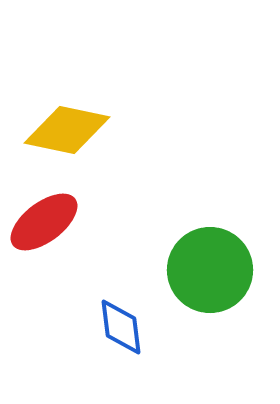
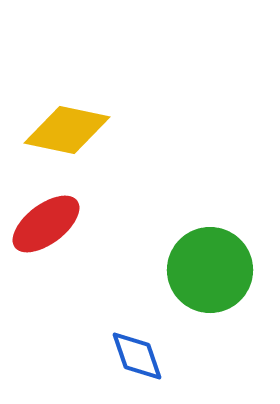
red ellipse: moved 2 px right, 2 px down
blue diamond: moved 16 px right, 29 px down; rotated 12 degrees counterclockwise
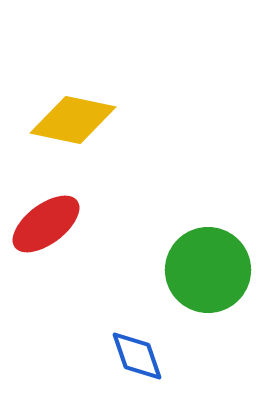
yellow diamond: moved 6 px right, 10 px up
green circle: moved 2 px left
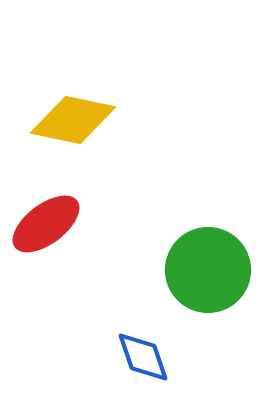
blue diamond: moved 6 px right, 1 px down
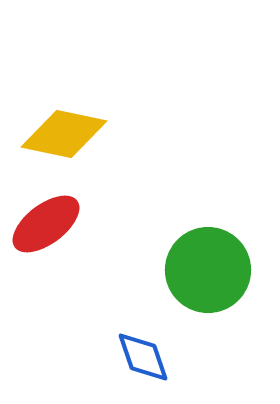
yellow diamond: moved 9 px left, 14 px down
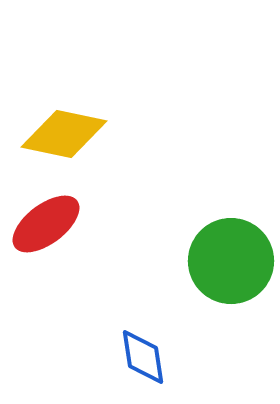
green circle: moved 23 px right, 9 px up
blue diamond: rotated 10 degrees clockwise
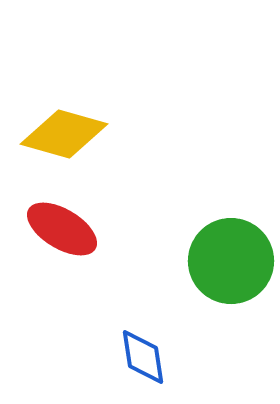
yellow diamond: rotated 4 degrees clockwise
red ellipse: moved 16 px right, 5 px down; rotated 68 degrees clockwise
